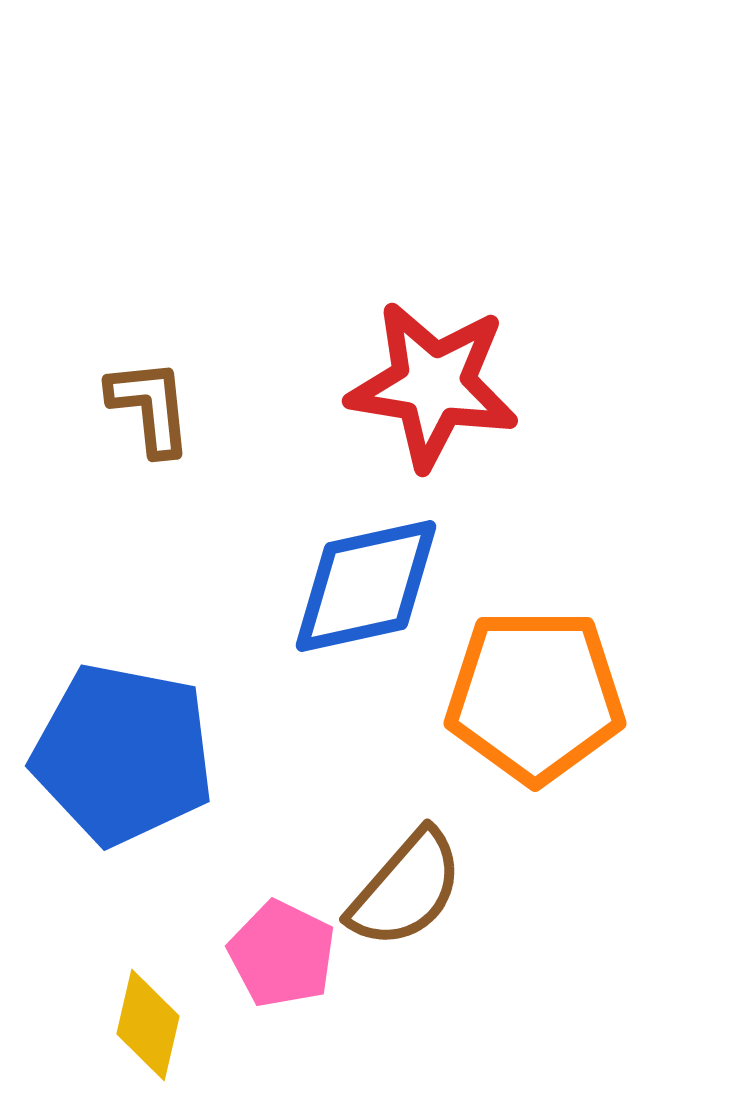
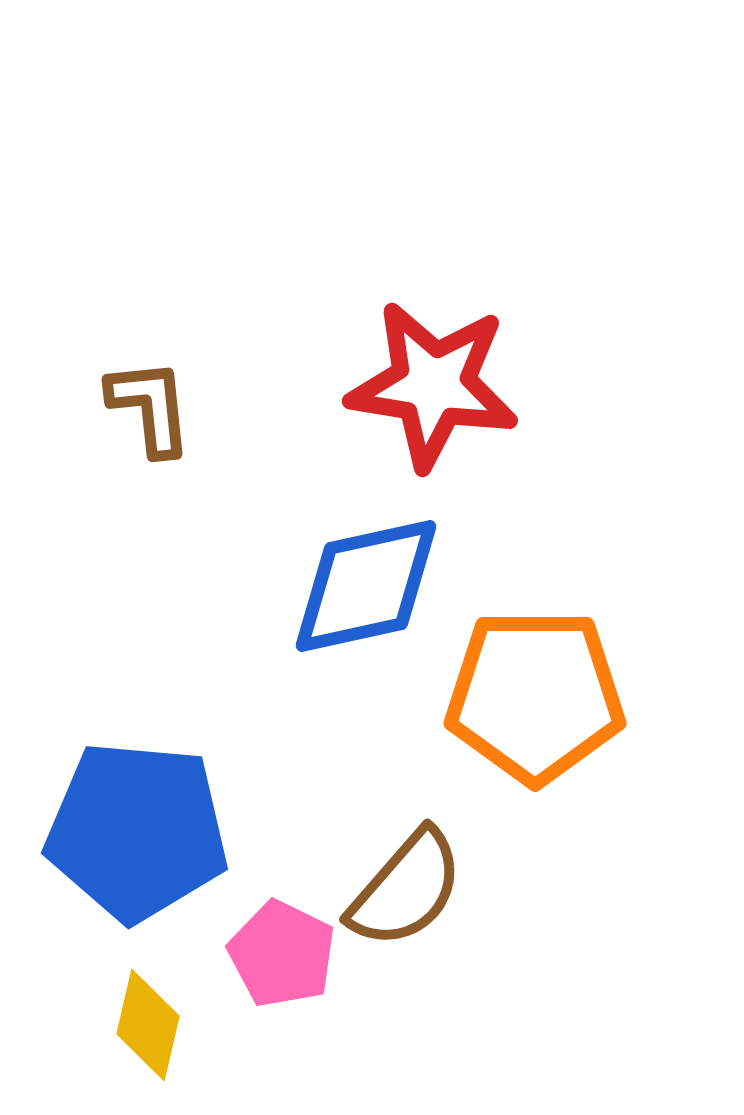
blue pentagon: moved 14 px right, 77 px down; rotated 6 degrees counterclockwise
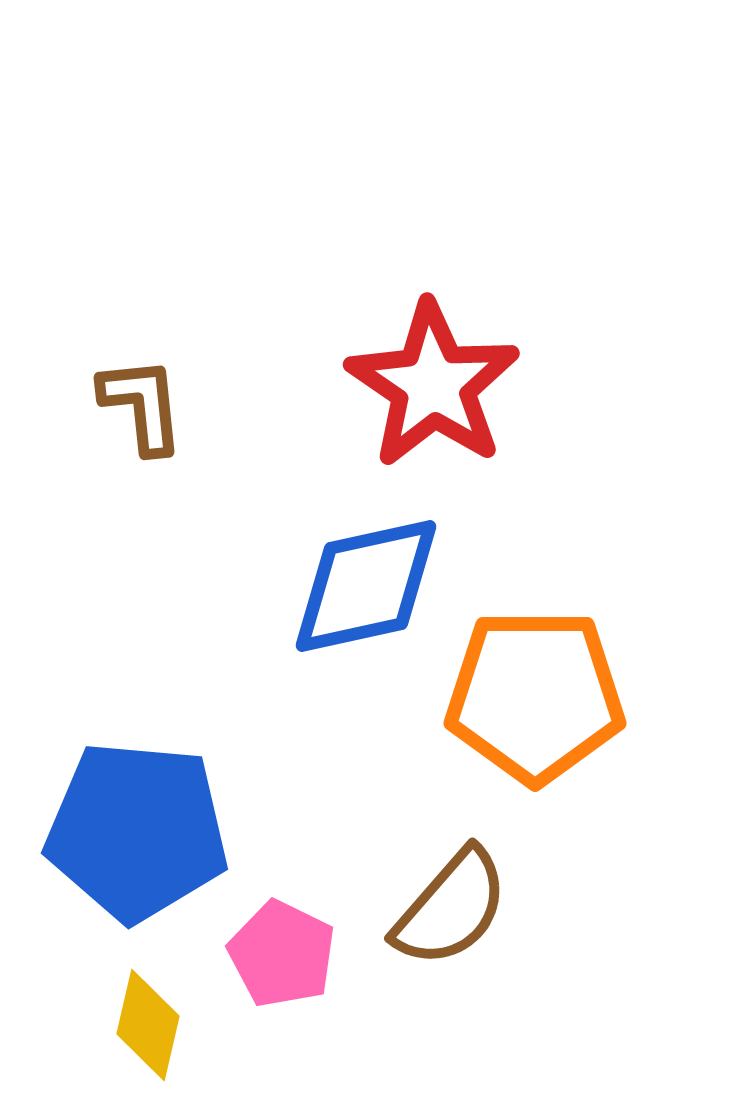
red star: rotated 25 degrees clockwise
brown L-shape: moved 8 px left, 2 px up
brown semicircle: moved 45 px right, 19 px down
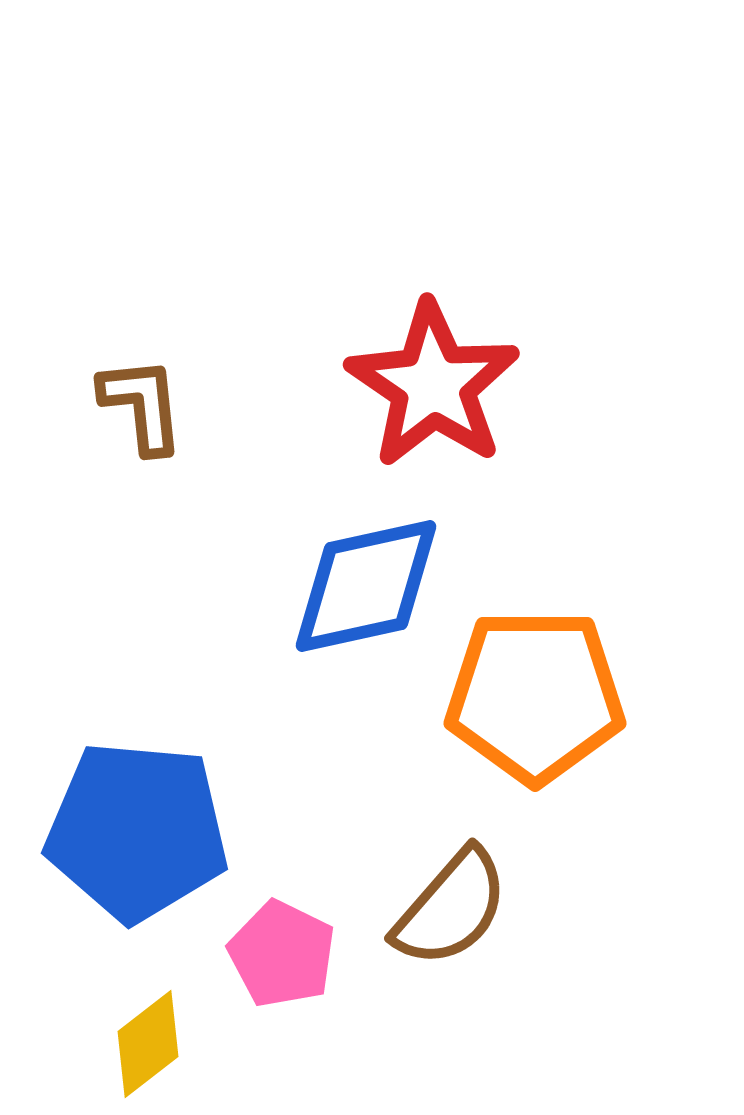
yellow diamond: moved 19 px down; rotated 39 degrees clockwise
